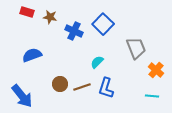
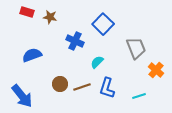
blue cross: moved 1 px right, 10 px down
blue L-shape: moved 1 px right
cyan line: moved 13 px left; rotated 24 degrees counterclockwise
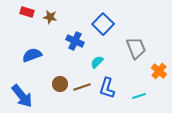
orange cross: moved 3 px right, 1 px down
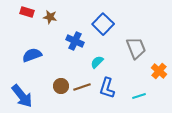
brown circle: moved 1 px right, 2 px down
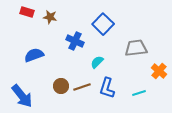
gray trapezoid: rotated 75 degrees counterclockwise
blue semicircle: moved 2 px right
cyan line: moved 3 px up
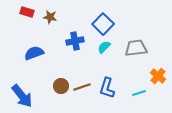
blue cross: rotated 36 degrees counterclockwise
blue semicircle: moved 2 px up
cyan semicircle: moved 7 px right, 15 px up
orange cross: moved 1 px left, 5 px down
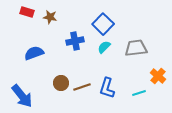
brown circle: moved 3 px up
